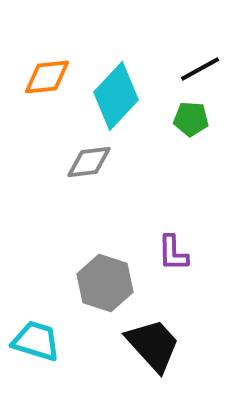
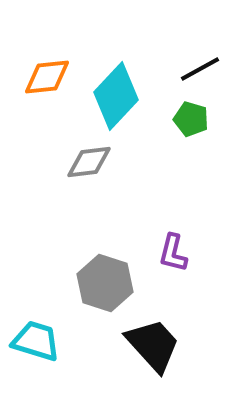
green pentagon: rotated 12 degrees clockwise
purple L-shape: rotated 15 degrees clockwise
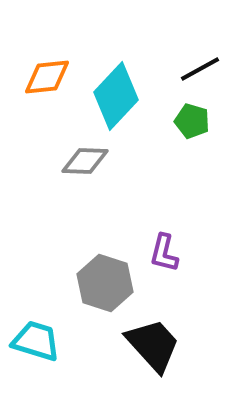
green pentagon: moved 1 px right, 2 px down
gray diamond: moved 4 px left, 1 px up; rotated 9 degrees clockwise
purple L-shape: moved 9 px left
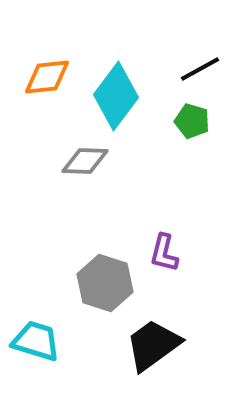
cyan diamond: rotated 6 degrees counterclockwise
black trapezoid: rotated 84 degrees counterclockwise
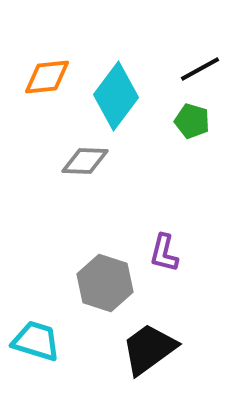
black trapezoid: moved 4 px left, 4 px down
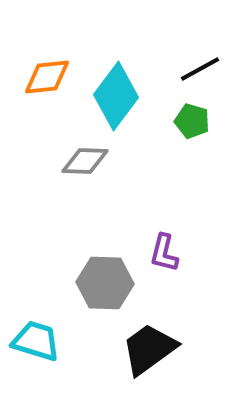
gray hexagon: rotated 16 degrees counterclockwise
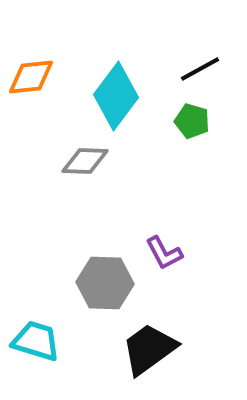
orange diamond: moved 16 px left
purple L-shape: rotated 42 degrees counterclockwise
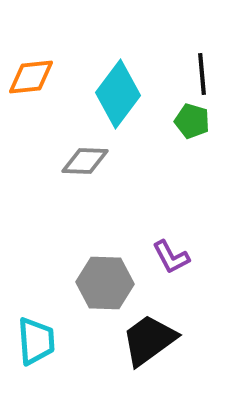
black line: moved 2 px right, 5 px down; rotated 66 degrees counterclockwise
cyan diamond: moved 2 px right, 2 px up
purple L-shape: moved 7 px right, 4 px down
cyan trapezoid: rotated 69 degrees clockwise
black trapezoid: moved 9 px up
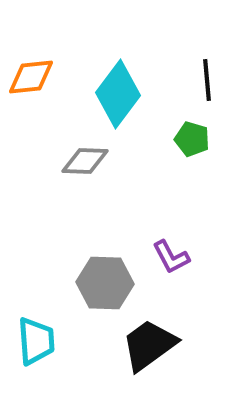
black line: moved 5 px right, 6 px down
green pentagon: moved 18 px down
black trapezoid: moved 5 px down
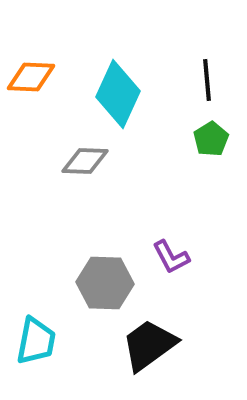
orange diamond: rotated 9 degrees clockwise
cyan diamond: rotated 12 degrees counterclockwise
green pentagon: moved 19 px right; rotated 24 degrees clockwise
cyan trapezoid: rotated 15 degrees clockwise
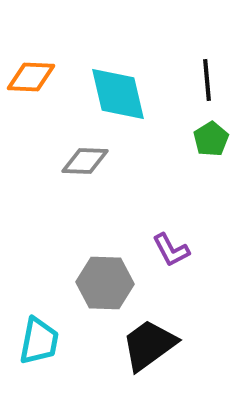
cyan diamond: rotated 38 degrees counterclockwise
purple L-shape: moved 7 px up
cyan trapezoid: moved 3 px right
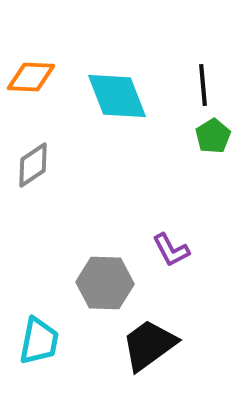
black line: moved 4 px left, 5 px down
cyan diamond: moved 1 px left, 2 px down; rotated 8 degrees counterclockwise
green pentagon: moved 2 px right, 3 px up
gray diamond: moved 52 px left, 4 px down; rotated 36 degrees counterclockwise
